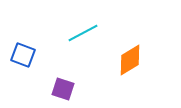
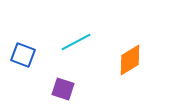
cyan line: moved 7 px left, 9 px down
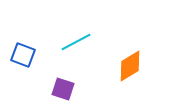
orange diamond: moved 6 px down
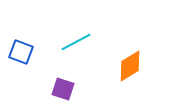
blue square: moved 2 px left, 3 px up
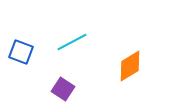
cyan line: moved 4 px left
purple square: rotated 15 degrees clockwise
